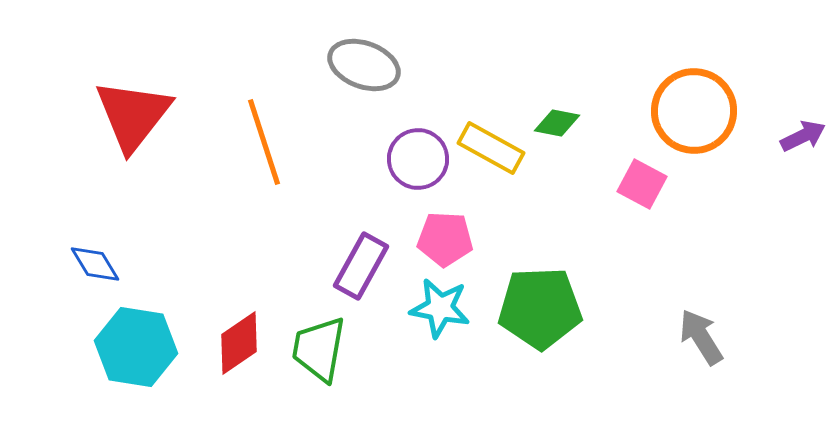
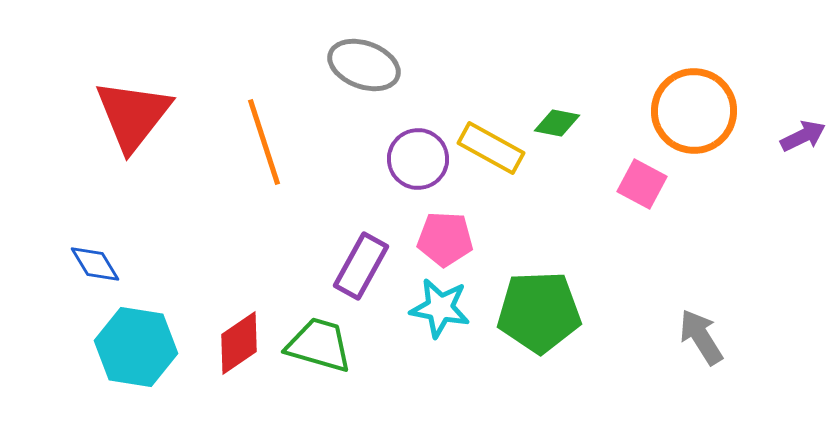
green pentagon: moved 1 px left, 4 px down
green trapezoid: moved 4 px up; rotated 96 degrees clockwise
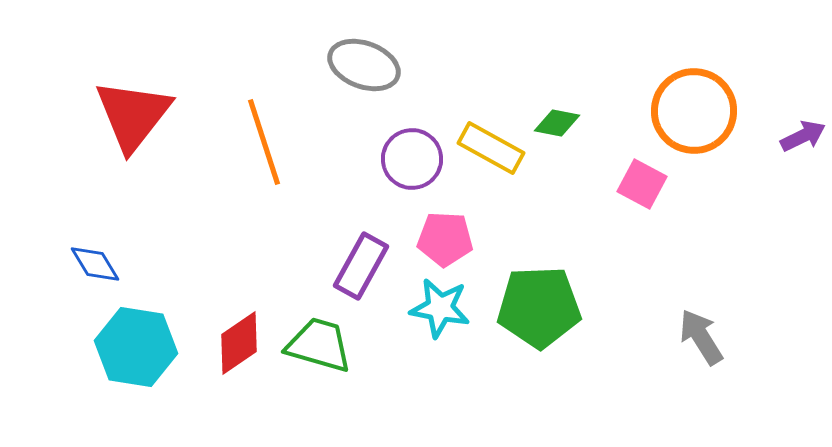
purple circle: moved 6 px left
green pentagon: moved 5 px up
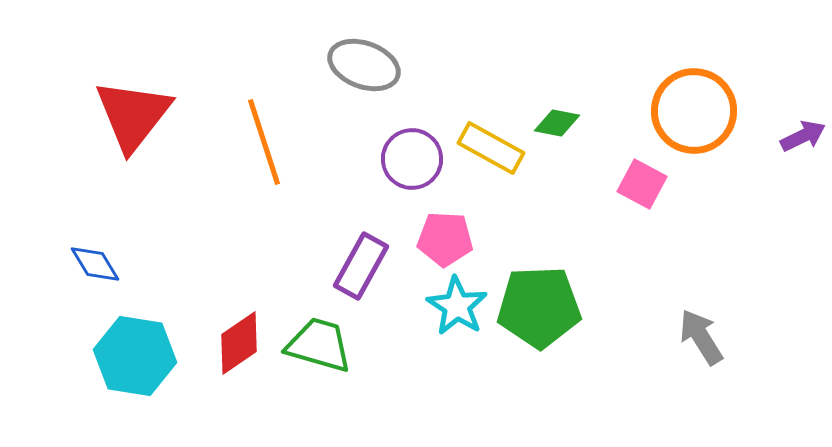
cyan star: moved 17 px right, 2 px up; rotated 22 degrees clockwise
cyan hexagon: moved 1 px left, 9 px down
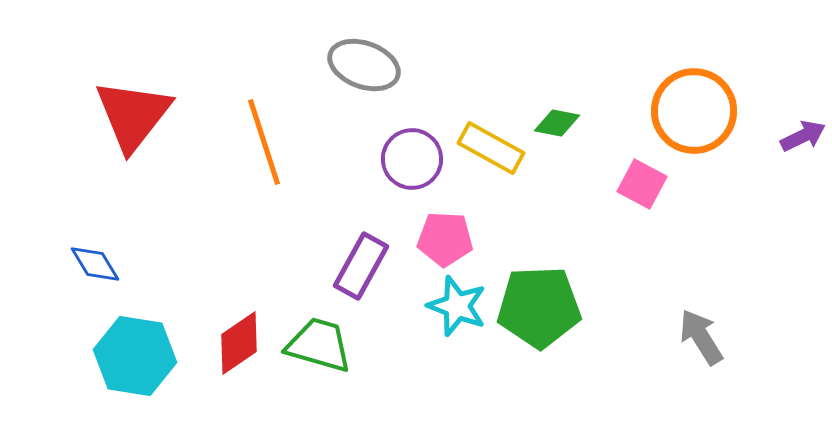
cyan star: rotated 12 degrees counterclockwise
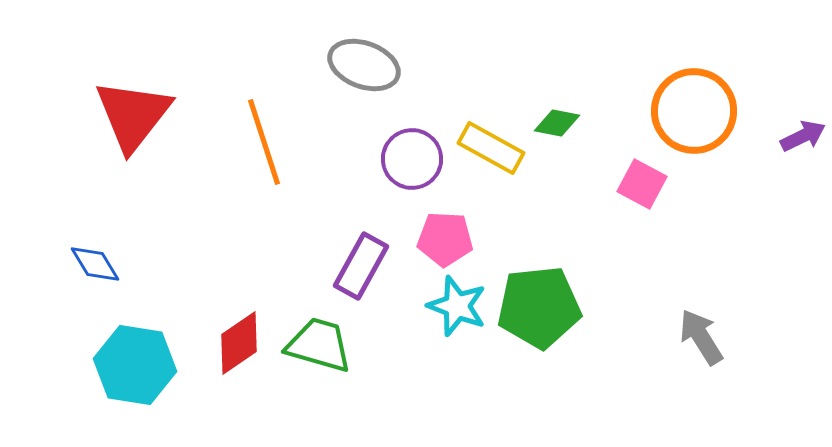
green pentagon: rotated 4 degrees counterclockwise
cyan hexagon: moved 9 px down
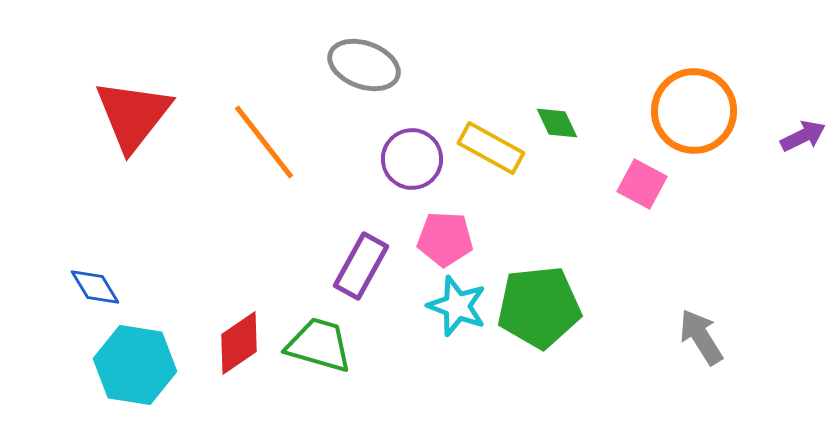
green diamond: rotated 54 degrees clockwise
orange line: rotated 20 degrees counterclockwise
blue diamond: moved 23 px down
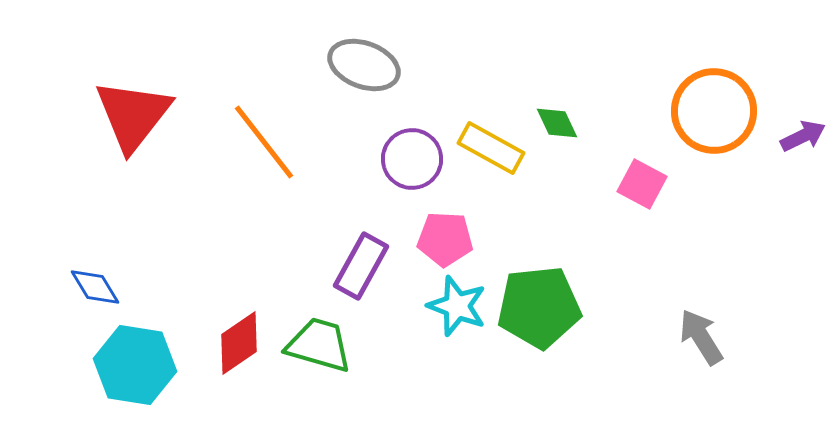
orange circle: moved 20 px right
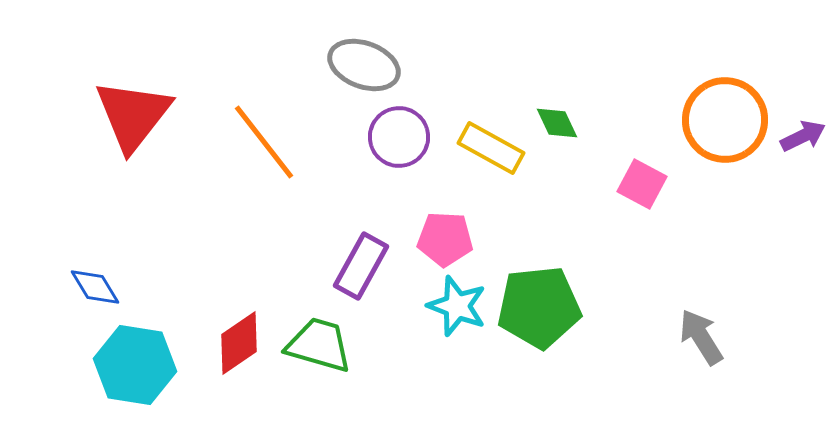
orange circle: moved 11 px right, 9 px down
purple circle: moved 13 px left, 22 px up
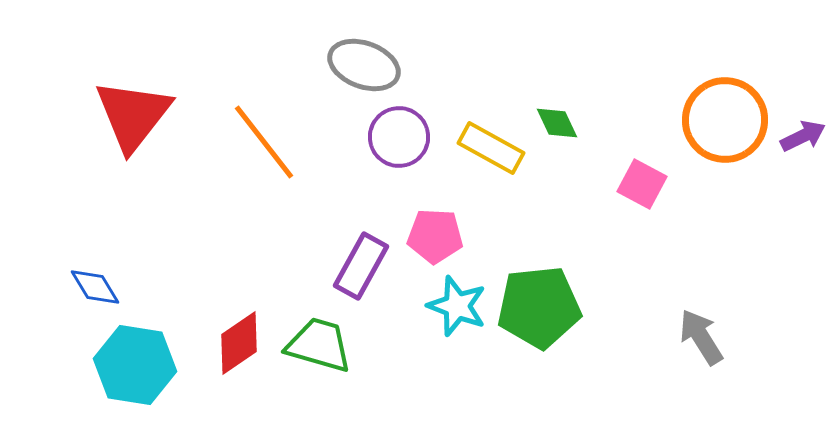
pink pentagon: moved 10 px left, 3 px up
